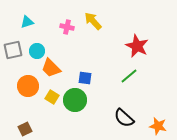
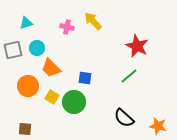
cyan triangle: moved 1 px left, 1 px down
cyan circle: moved 3 px up
green circle: moved 1 px left, 2 px down
brown square: rotated 32 degrees clockwise
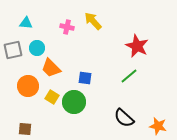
cyan triangle: rotated 24 degrees clockwise
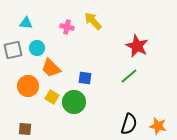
black semicircle: moved 5 px right, 6 px down; rotated 115 degrees counterclockwise
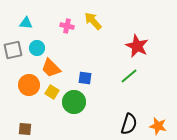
pink cross: moved 1 px up
orange circle: moved 1 px right, 1 px up
yellow square: moved 5 px up
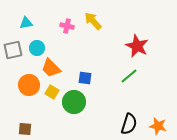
cyan triangle: rotated 16 degrees counterclockwise
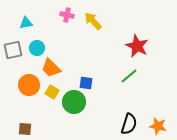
pink cross: moved 11 px up
blue square: moved 1 px right, 5 px down
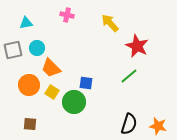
yellow arrow: moved 17 px right, 2 px down
brown square: moved 5 px right, 5 px up
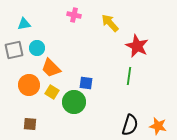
pink cross: moved 7 px right
cyan triangle: moved 2 px left, 1 px down
gray square: moved 1 px right
green line: rotated 42 degrees counterclockwise
black semicircle: moved 1 px right, 1 px down
